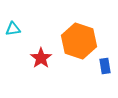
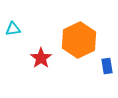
orange hexagon: moved 1 px up; rotated 16 degrees clockwise
blue rectangle: moved 2 px right
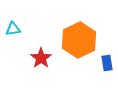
blue rectangle: moved 3 px up
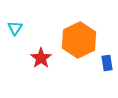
cyan triangle: moved 2 px right, 1 px up; rotated 49 degrees counterclockwise
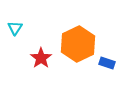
orange hexagon: moved 1 px left, 4 px down
blue rectangle: rotated 63 degrees counterclockwise
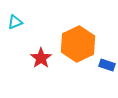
cyan triangle: moved 6 px up; rotated 35 degrees clockwise
blue rectangle: moved 2 px down
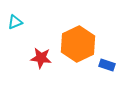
red star: rotated 30 degrees counterclockwise
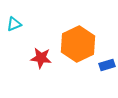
cyan triangle: moved 1 px left, 2 px down
blue rectangle: rotated 35 degrees counterclockwise
